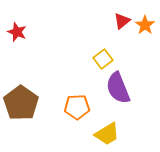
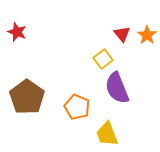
red triangle: moved 13 px down; rotated 30 degrees counterclockwise
orange star: moved 2 px right, 10 px down
purple semicircle: moved 1 px left
brown pentagon: moved 6 px right, 6 px up
orange pentagon: rotated 25 degrees clockwise
yellow trapezoid: rotated 100 degrees clockwise
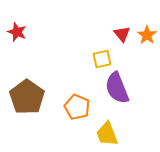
yellow square: moved 1 px left; rotated 24 degrees clockwise
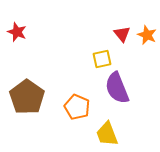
orange star: rotated 12 degrees counterclockwise
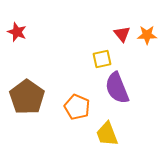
orange star: rotated 24 degrees counterclockwise
